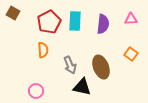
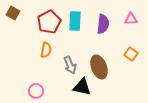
orange semicircle: moved 3 px right; rotated 14 degrees clockwise
brown ellipse: moved 2 px left
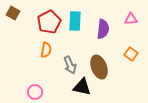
purple semicircle: moved 5 px down
pink circle: moved 1 px left, 1 px down
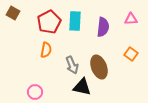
purple semicircle: moved 2 px up
gray arrow: moved 2 px right
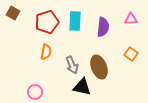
red pentagon: moved 2 px left; rotated 10 degrees clockwise
orange semicircle: moved 2 px down
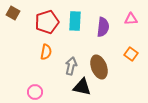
gray arrow: moved 1 px left, 1 px down; rotated 144 degrees counterclockwise
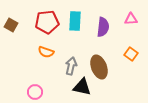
brown square: moved 2 px left, 12 px down
red pentagon: rotated 10 degrees clockwise
orange semicircle: rotated 98 degrees clockwise
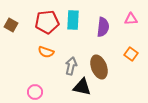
cyan rectangle: moved 2 px left, 1 px up
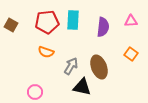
pink triangle: moved 2 px down
gray arrow: rotated 18 degrees clockwise
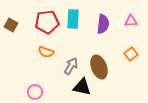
cyan rectangle: moved 1 px up
purple semicircle: moved 3 px up
orange square: rotated 16 degrees clockwise
